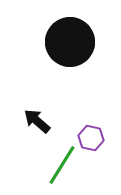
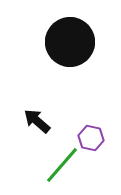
green line: rotated 9 degrees clockwise
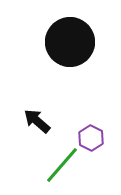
purple hexagon: rotated 15 degrees clockwise
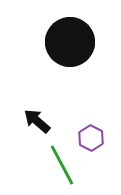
green line: rotated 69 degrees counterclockwise
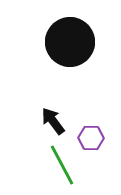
black arrow: moved 16 px right; rotated 12 degrees clockwise
purple hexagon: rotated 25 degrees counterclockwise
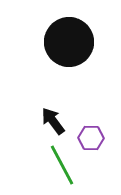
black circle: moved 1 px left
